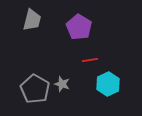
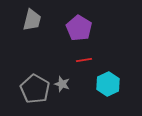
purple pentagon: moved 1 px down
red line: moved 6 px left
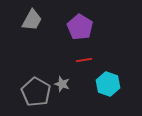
gray trapezoid: rotated 15 degrees clockwise
purple pentagon: moved 1 px right, 1 px up
cyan hexagon: rotated 15 degrees counterclockwise
gray pentagon: moved 1 px right, 3 px down
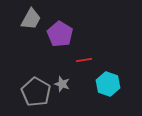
gray trapezoid: moved 1 px left, 1 px up
purple pentagon: moved 20 px left, 7 px down
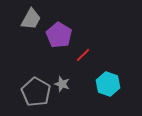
purple pentagon: moved 1 px left, 1 px down
red line: moved 1 px left, 5 px up; rotated 35 degrees counterclockwise
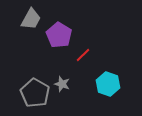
gray pentagon: moved 1 px left, 1 px down
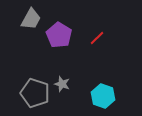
red line: moved 14 px right, 17 px up
cyan hexagon: moved 5 px left, 12 px down
gray pentagon: rotated 12 degrees counterclockwise
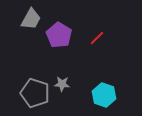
gray star: rotated 14 degrees counterclockwise
cyan hexagon: moved 1 px right, 1 px up
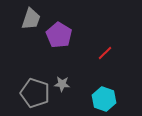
gray trapezoid: rotated 10 degrees counterclockwise
red line: moved 8 px right, 15 px down
cyan hexagon: moved 4 px down
